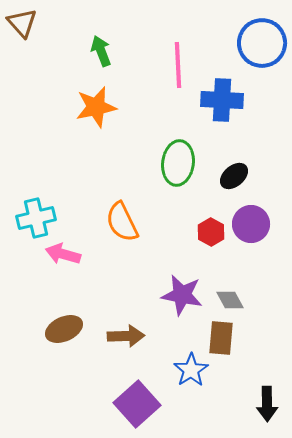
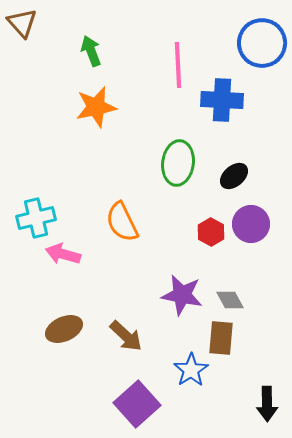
green arrow: moved 10 px left
brown arrow: rotated 45 degrees clockwise
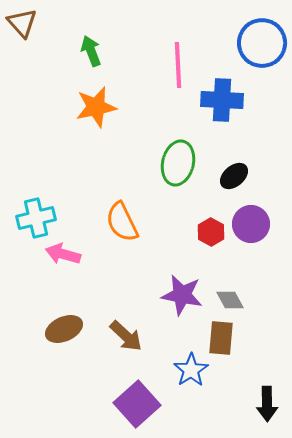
green ellipse: rotated 6 degrees clockwise
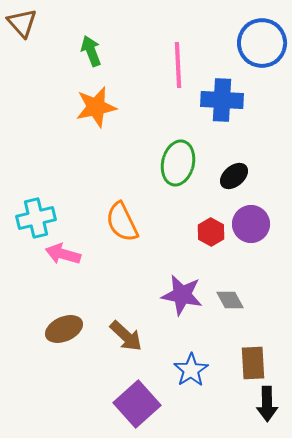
brown rectangle: moved 32 px right, 25 px down; rotated 8 degrees counterclockwise
